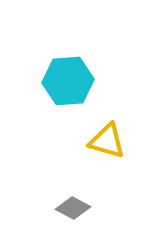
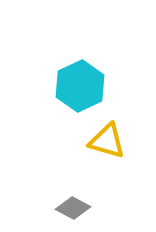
cyan hexagon: moved 12 px right, 5 px down; rotated 21 degrees counterclockwise
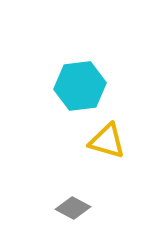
cyan hexagon: rotated 18 degrees clockwise
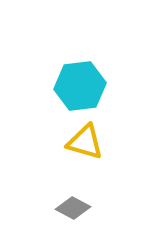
yellow triangle: moved 22 px left, 1 px down
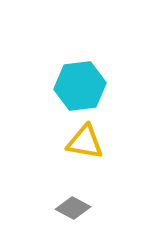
yellow triangle: rotated 6 degrees counterclockwise
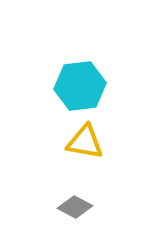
gray diamond: moved 2 px right, 1 px up
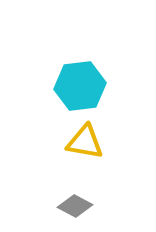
gray diamond: moved 1 px up
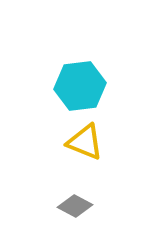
yellow triangle: rotated 12 degrees clockwise
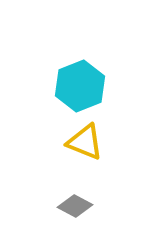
cyan hexagon: rotated 15 degrees counterclockwise
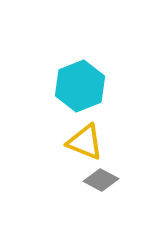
gray diamond: moved 26 px right, 26 px up
